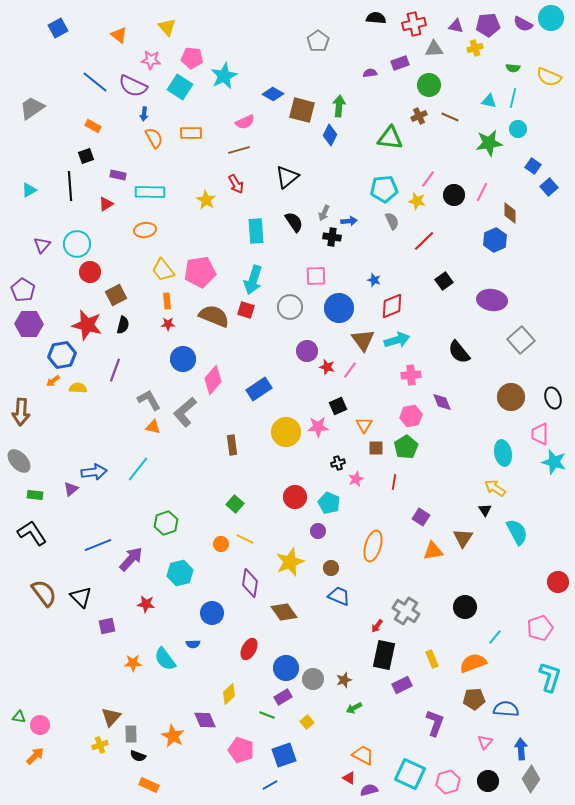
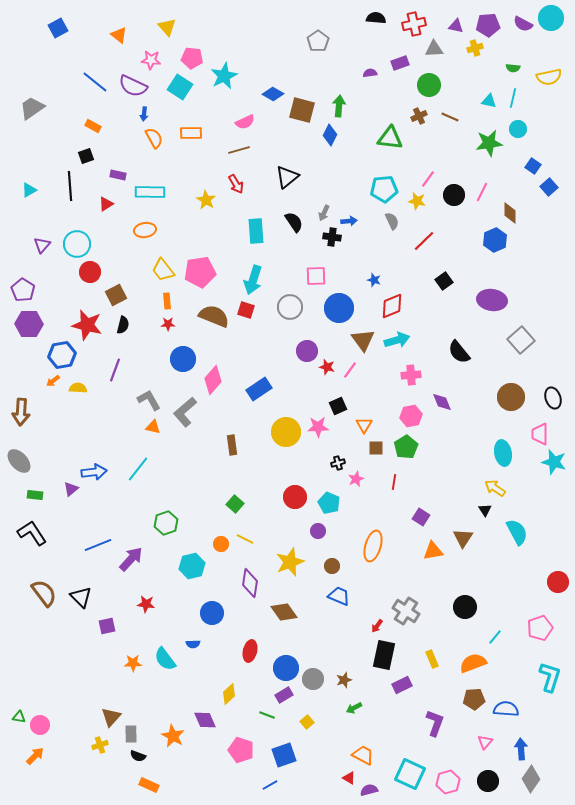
yellow semicircle at (549, 77): rotated 35 degrees counterclockwise
brown circle at (331, 568): moved 1 px right, 2 px up
cyan hexagon at (180, 573): moved 12 px right, 7 px up
red ellipse at (249, 649): moved 1 px right, 2 px down; rotated 15 degrees counterclockwise
purple rectangle at (283, 697): moved 1 px right, 2 px up
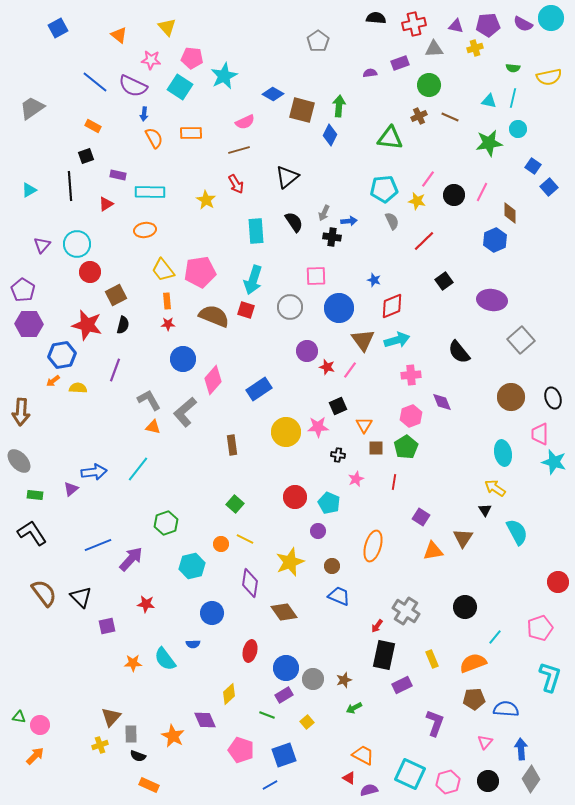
pink hexagon at (411, 416): rotated 10 degrees counterclockwise
black cross at (338, 463): moved 8 px up; rotated 24 degrees clockwise
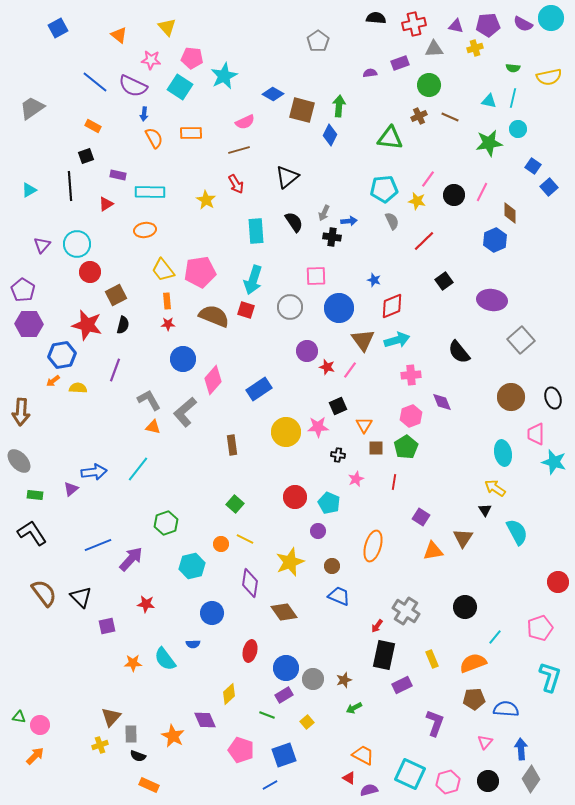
pink trapezoid at (540, 434): moved 4 px left
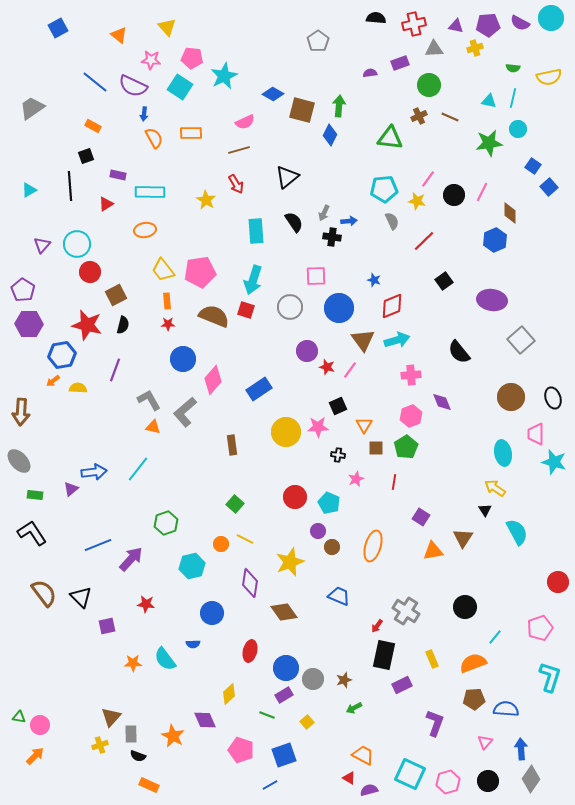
purple semicircle at (523, 24): moved 3 px left, 1 px up
brown circle at (332, 566): moved 19 px up
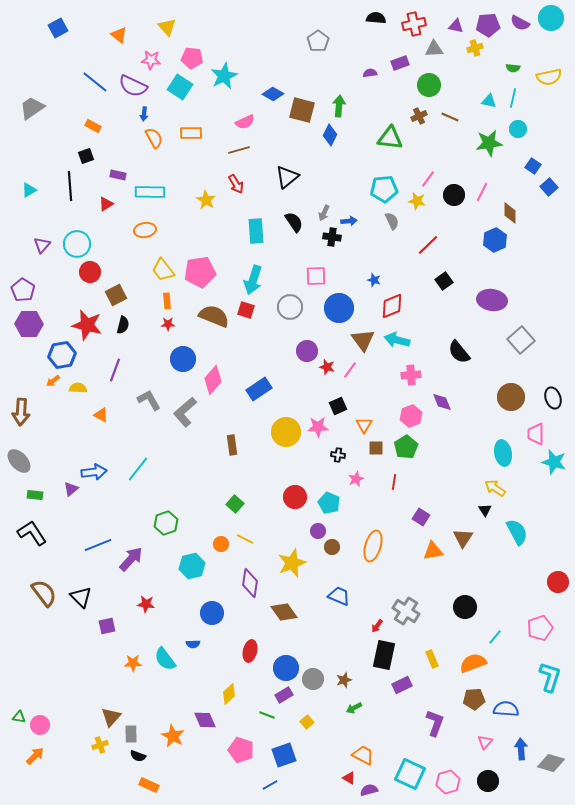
red line at (424, 241): moved 4 px right, 4 px down
cyan arrow at (397, 340): rotated 150 degrees counterclockwise
orange triangle at (153, 427): moved 52 px left, 12 px up; rotated 14 degrees clockwise
yellow star at (290, 562): moved 2 px right, 1 px down
gray diamond at (531, 779): moved 20 px right, 16 px up; rotated 72 degrees clockwise
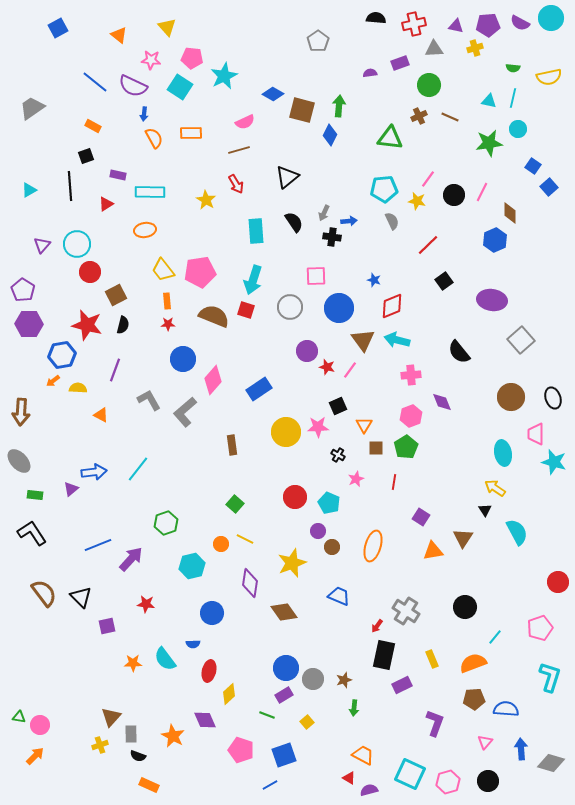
black cross at (338, 455): rotated 24 degrees clockwise
red ellipse at (250, 651): moved 41 px left, 20 px down
green arrow at (354, 708): rotated 56 degrees counterclockwise
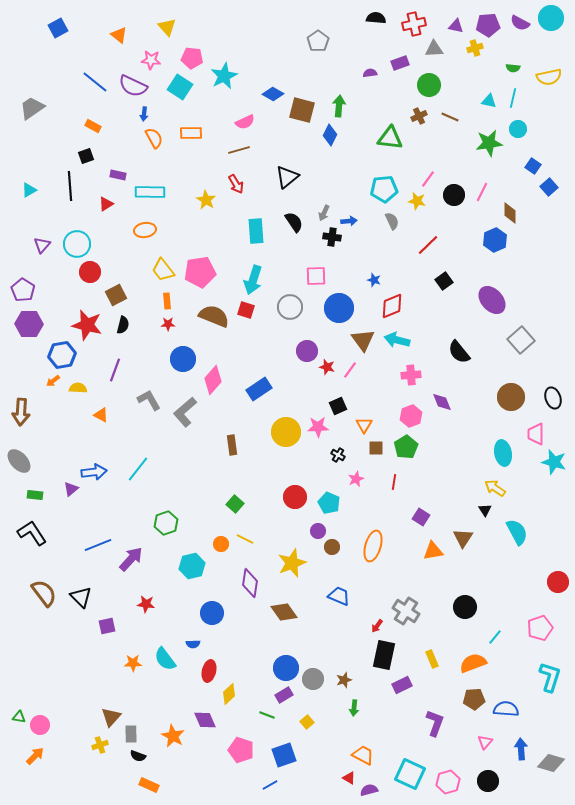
purple ellipse at (492, 300): rotated 40 degrees clockwise
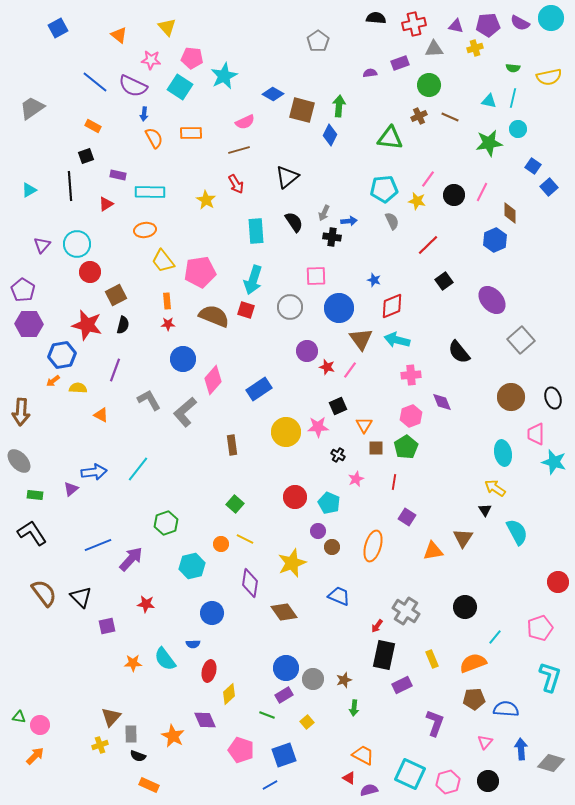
yellow trapezoid at (163, 270): moved 9 px up
brown triangle at (363, 340): moved 2 px left, 1 px up
purple square at (421, 517): moved 14 px left
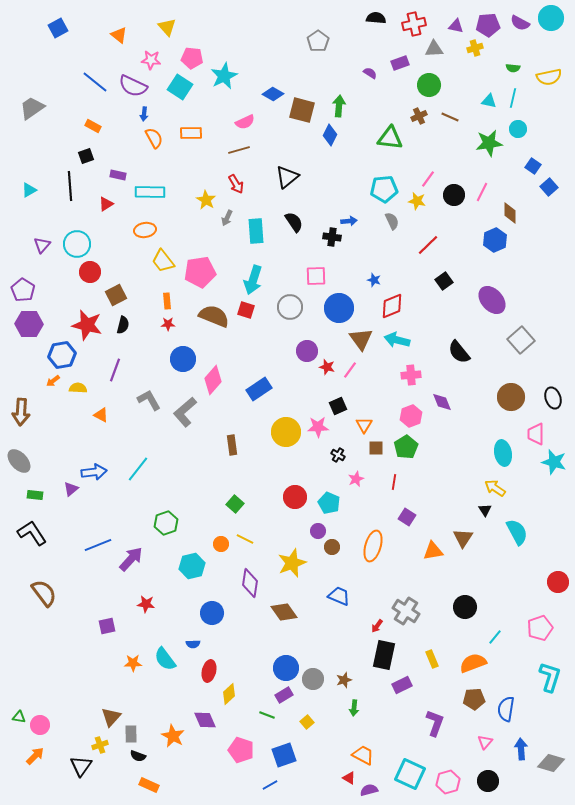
purple semicircle at (370, 73): rotated 40 degrees clockwise
gray arrow at (324, 213): moved 97 px left, 5 px down
black triangle at (81, 597): moved 169 px down; rotated 20 degrees clockwise
blue semicircle at (506, 709): rotated 85 degrees counterclockwise
